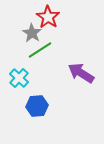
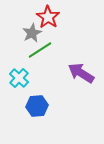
gray star: rotated 12 degrees clockwise
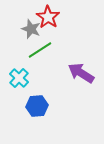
gray star: moved 1 px left, 4 px up; rotated 24 degrees counterclockwise
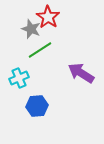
cyan cross: rotated 24 degrees clockwise
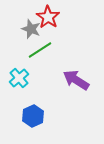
purple arrow: moved 5 px left, 7 px down
cyan cross: rotated 18 degrees counterclockwise
blue hexagon: moved 4 px left, 10 px down; rotated 20 degrees counterclockwise
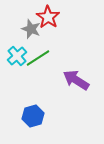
green line: moved 2 px left, 8 px down
cyan cross: moved 2 px left, 22 px up
blue hexagon: rotated 10 degrees clockwise
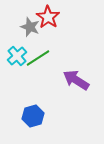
gray star: moved 1 px left, 2 px up
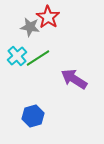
gray star: rotated 12 degrees counterclockwise
purple arrow: moved 2 px left, 1 px up
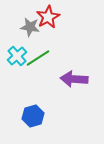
red star: rotated 10 degrees clockwise
purple arrow: rotated 28 degrees counterclockwise
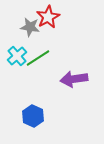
purple arrow: rotated 12 degrees counterclockwise
blue hexagon: rotated 20 degrees counterclockwise
